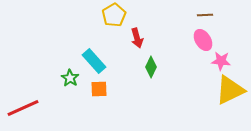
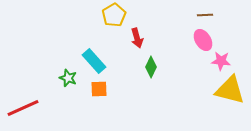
green star: moved 2 px left; rotated 12 degrees counterclockwise
yellow triangle: rotated 40 degrees clockwise
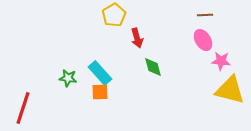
cyan rectangle: moved 6 px right, 12 px down
green diamond: moved 2 px right; rotated 40 degrees counterclockwise
green star: rotated 12 degrees counterclockwise
orange square: moved 1 px right, 3 px down
red line: rotated 48 degrees counterclockwise
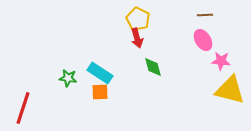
yellow pentagon: moved 24 px right, 4 px down; rotated 15 degrees counterclockwise
cyan rectangle: rotated 15 degrees counterclockwise
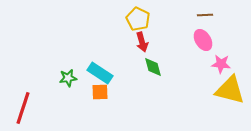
red arrow: moved 5 px right, 4 px down
pink star: moved 3 px down
green star: rotated 18 degrees counterclockwise
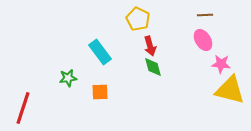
red arrow: moved 8 px right, 4 px down
cyan rectangle: moved 21 px up; rotated 20 degrees clockwise
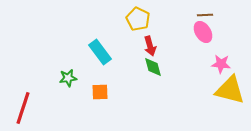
pink ellipse: moved 8 px up
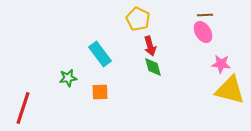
cyan rectangle: moved 2 px down
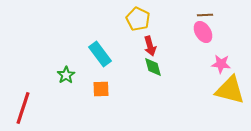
green star: moved 2 px left, 3 px up; rotated 24 degrees counterclockwise
orange square: moved 1 px right, 3 px up
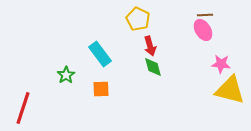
pink ellipse: moved 2 px up
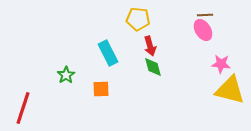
yellow pentagon: rotated 20 degrees counterclockwise
cyan rectangle: moved 8 px right, 1 px up; rotated 10 degrees clockwise
